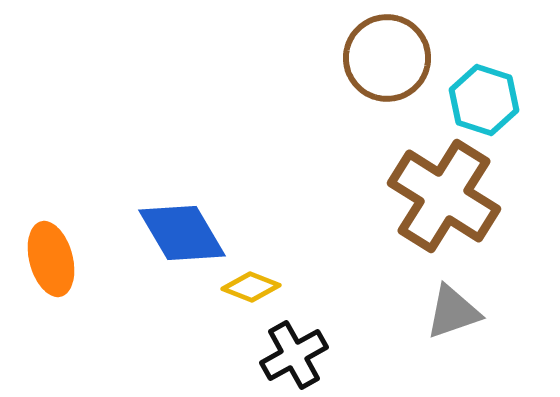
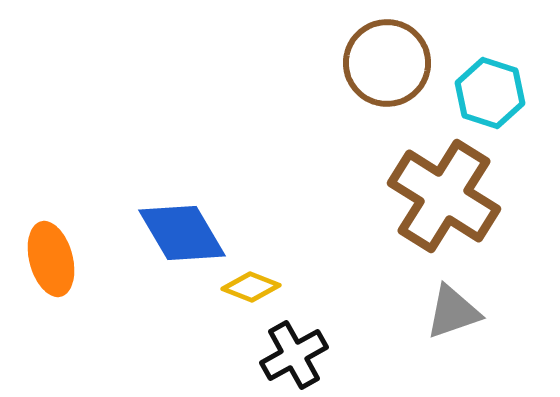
brown circle: moved 5 px down
cyan hexagon: moved 6 px right, 7 px up
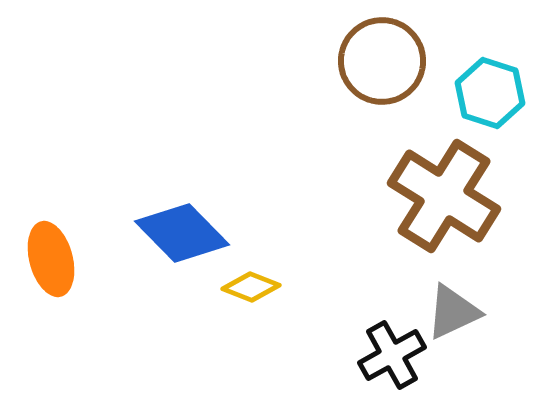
brown circle: moved 5 px left, 2 px up
blue diamond: rotated 14 degrees counterclockwise
gray triangle: rotated 6 degrees counterclockwise
black cross: moved 98 px right
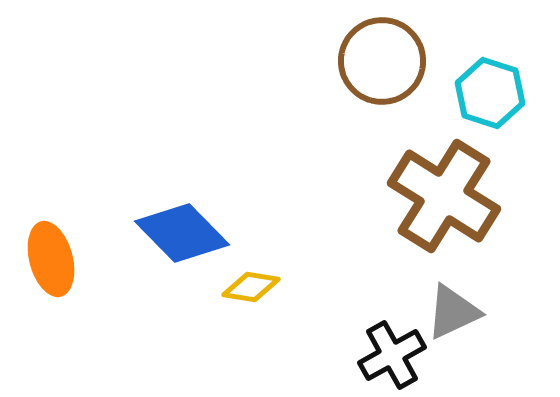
yellow diamond: rotated 12 degrees counterclockwise
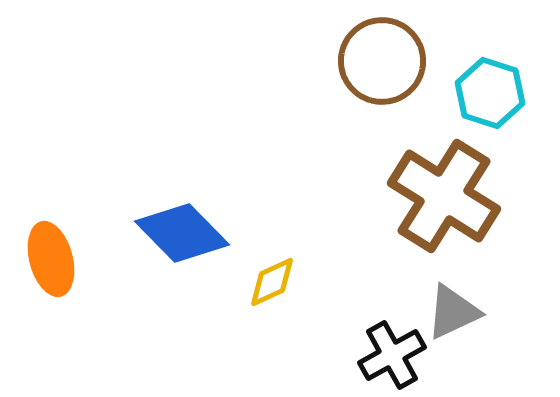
yellow diamond: moved 21 px right, 5 px up; rotated 34 degrees counterclockwise
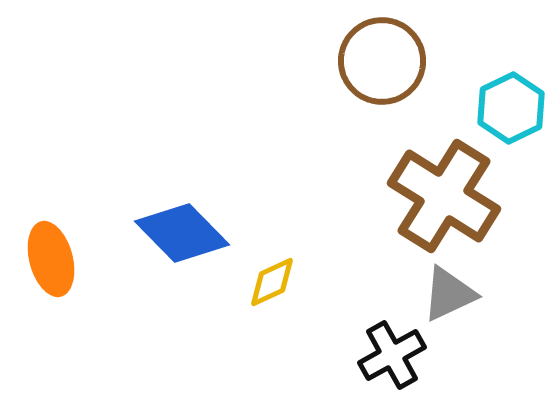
cyan hexagon: moved 21 px right, 15 px down; rotated 16 degrees clockwise
gray triangle: moved 4 px left, 18 px up
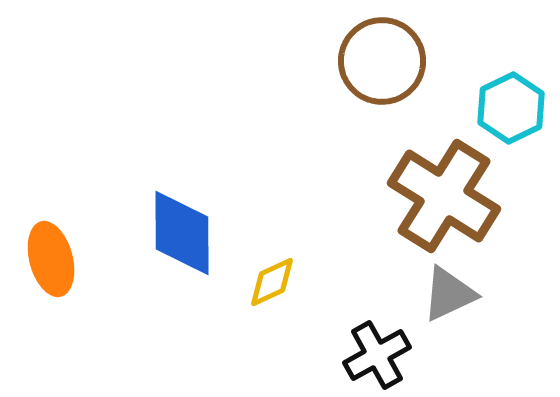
blue diamond: rotated 44 degrees clockwise
black cross: moved 15 px left
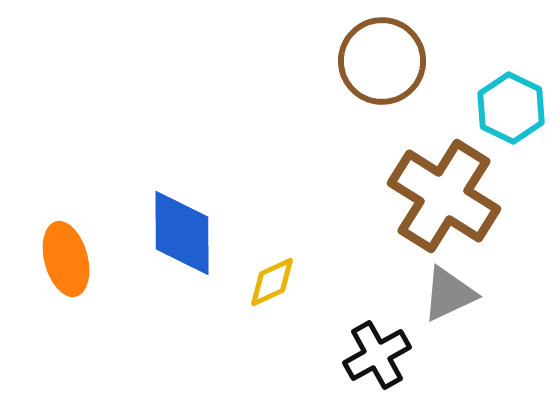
cyan hexagon: rotated 8 degrees counterclockwise
orange ellipse: moved 15 px right
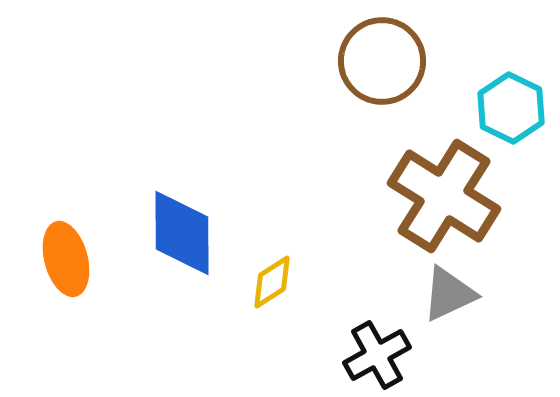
yellow diamond: rotated 8 degrees counterclockwise
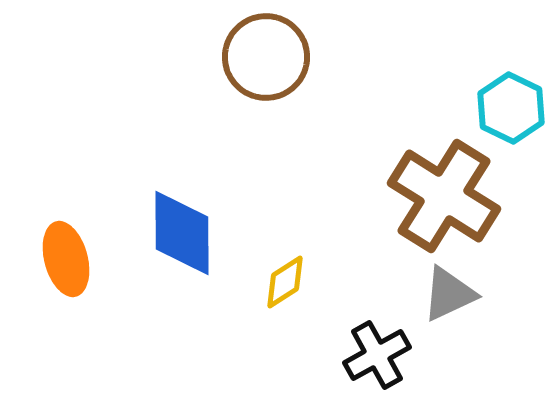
brown circle: moved 116 px left, 4 px up
yellow diamond: moved 13 px right
